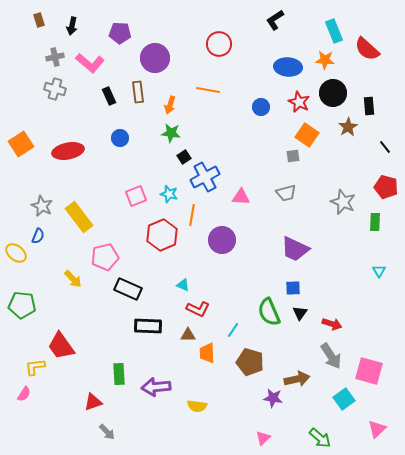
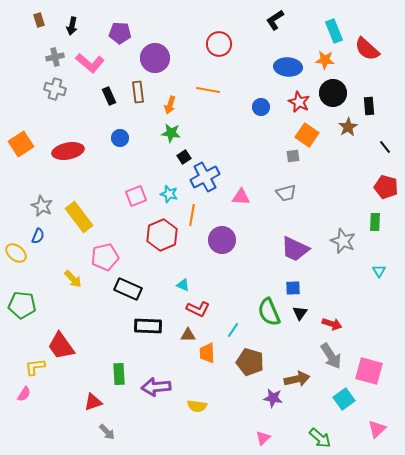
gray star at (343, 202): moved 39 px down
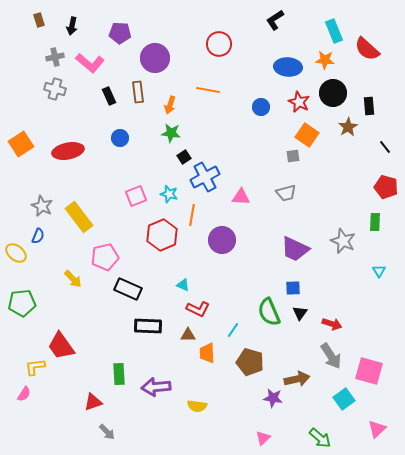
green pentagon at (22, 305): moved 2 px up; rotated 12 degrees counterclockwise
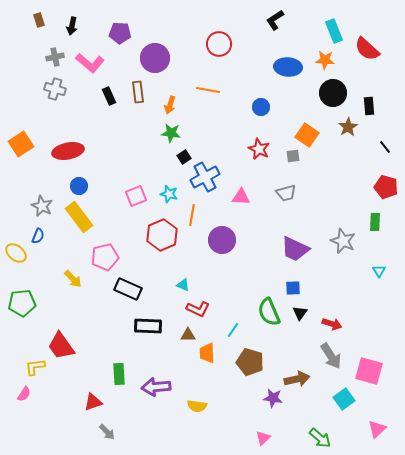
red star at (299, 102): moved 40 px left, 47 px down
blue circle at (120, 138): moved 41 px left, 48 px down
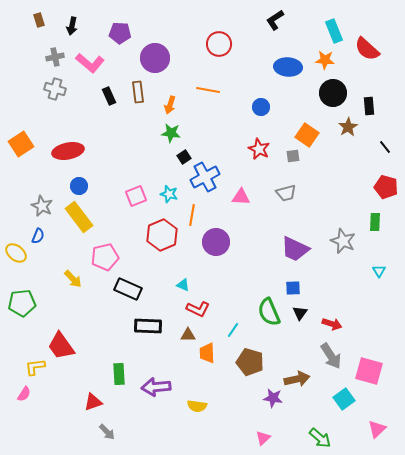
purple circle at (222, 240): moved 6 px left, 2 px down
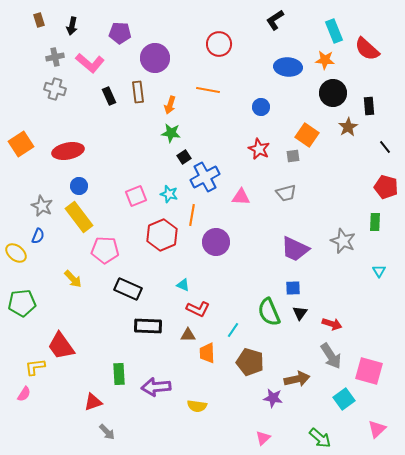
pink pentagon at (105, 257): moved 7 px up; rotated 16 degrees clockwise
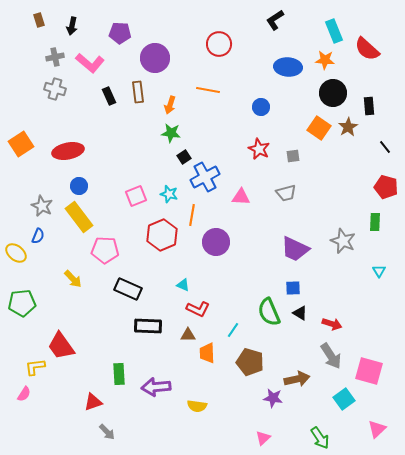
orange square at (307, 135): moved 12 px right, 7 px up
black triangle at (300, 313): rotated 35 degrees counterclockwise
green arrow at (320, 438): rotated 15 degrees clockwise
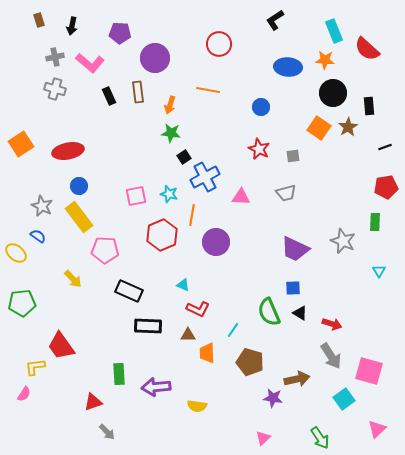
black line at (385, 147): rotated 72 degrees counterclockwise
red pentagon at (386, 187): rotated 25 degrees counterclockwise
pink square at (136, 196): rotated 10 degrees clockwise
blue semicircle at (38, 236): rotated 77 degrees counterclockwise
black rectangle at (128, 289): moved 1 px right, 2 px down
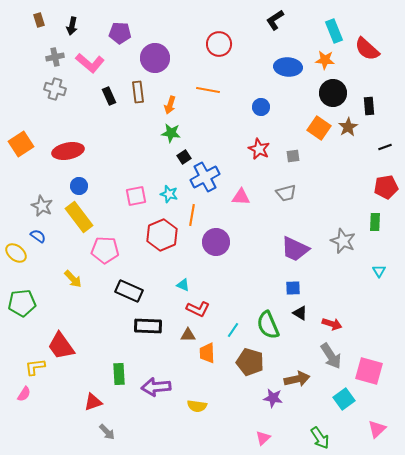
green semicircle at (269, 312): moved 1 px left, 13 px down
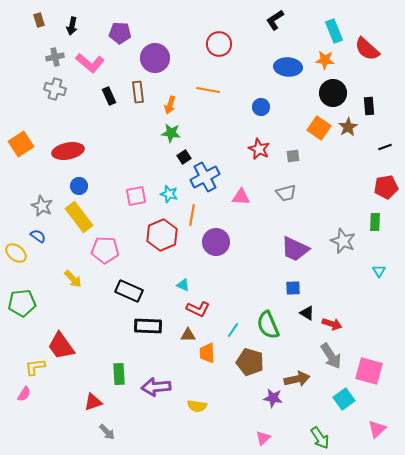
black triangle at (300, 313): moved 7 px right
